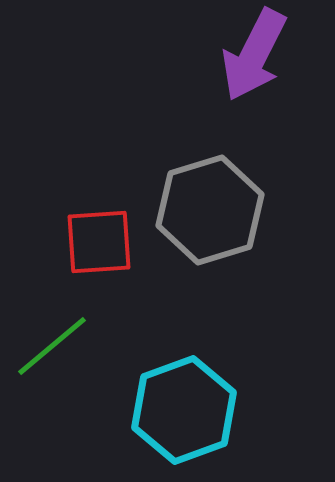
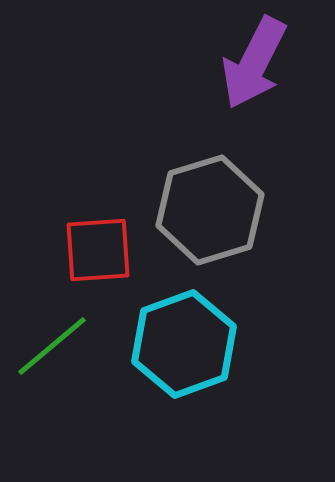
purple arrow: moved 8 px down
red square: moved 1 px left, 8 px down
cyan hexagon: moved 66 px up
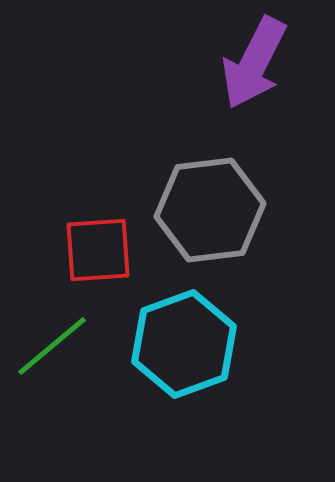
gray hexagon: rotated 10 degrees clockwise
